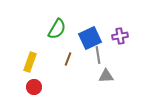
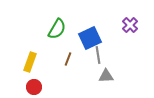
purple cross: moved 10 px right, 11 px up; rotated 35 degrees counterclockwise
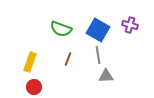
purple cross: rotated 28 degrees counterclockwise
green semicircle: moved 4 px right; rotated 80 degrees clockwise
blue square: moved 8 px right, 8 px up; rotated 35 degrees counterclockwise
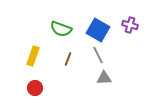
gray line: rotated 18 degrees counterclockwise
yellow rectangle: moved 3 px right, 6 px up
gray triangle: moved 2 px left, 2 px down
red circle: moved 1 px right, 1 px down
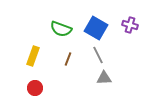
blue square: moved 2 px left, 2 px up
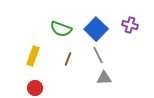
blue square: moved 1 px down; rotated 15 degrees clockwise
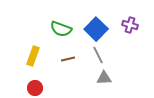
brown line: rotated 56 degrees clockwise
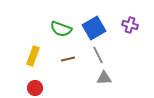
blue square: moved 2 px left, 1 px up; rotated 15 degrees clockwise
